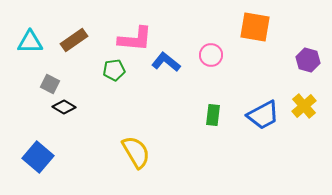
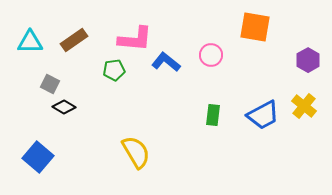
purple hexagon: rotated 15 degrees clockwise
yellow cross: rotated 10 degrees counterclockwise
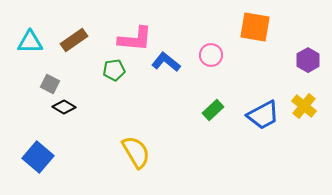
green rectangle: moved 5 px up; rotated 40 degrees clockwise
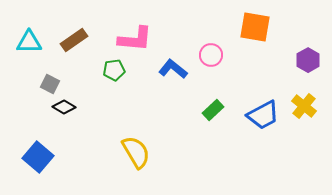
cyan triangle: moved 1 px left
blue L-shape: moved 7 px right, 7 px down
